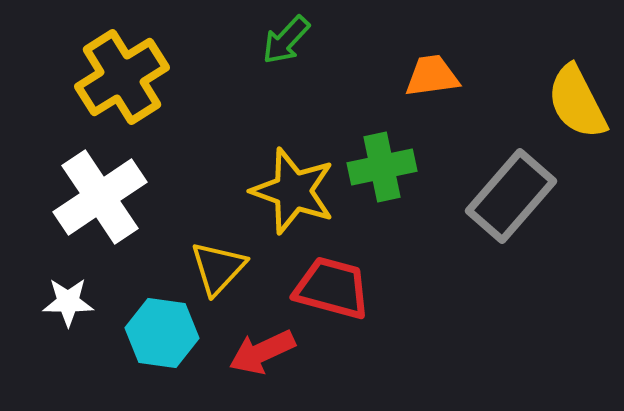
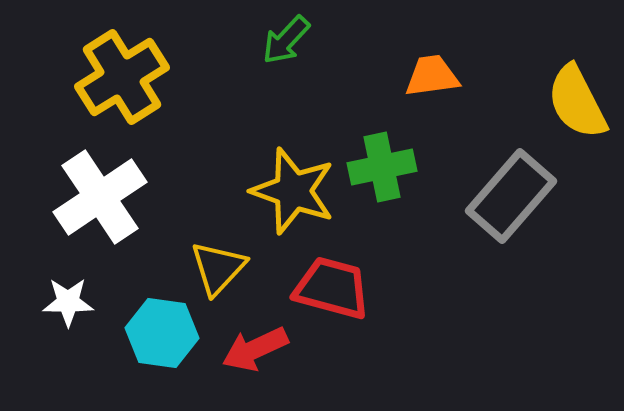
red arrow: moved 7 px left, 3 px up
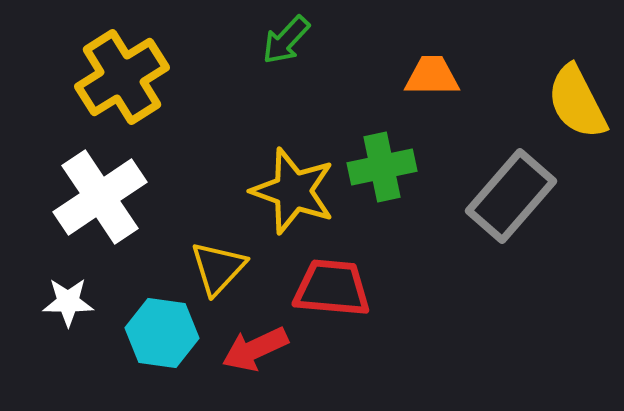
orange trapezoid: rotated 8 degrees clockwise
red trapezoid: rotated 10 degrees counterclockwise
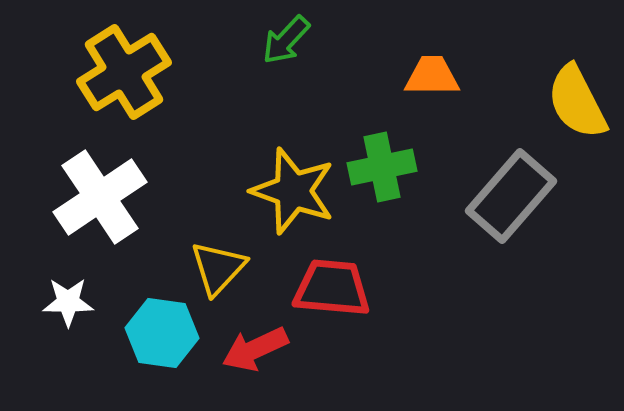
yellow cross: moved 2 px right, 5 px up
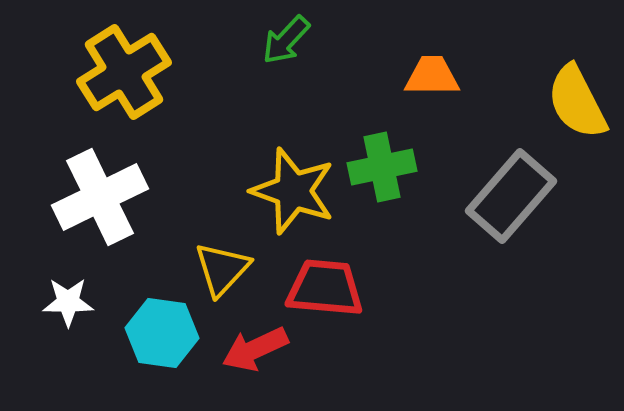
white cross: rotated 8 degrees clockwise
yellow triangle: moved 4 px right, 1 px down
red trapezoid: moved 7 px left
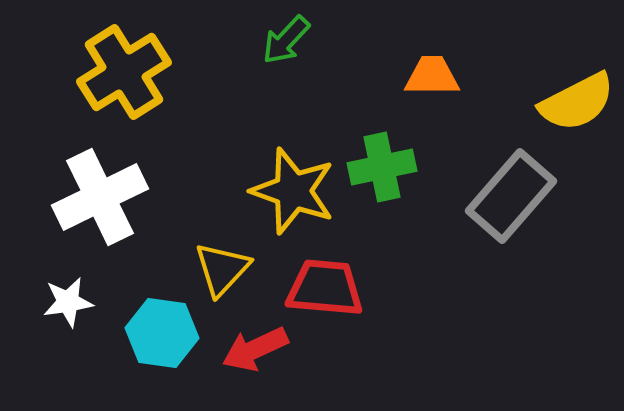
yellow semicircle: rotated 90 degrees counterclockwise
white star: rotated 9 degrees counterclockwise
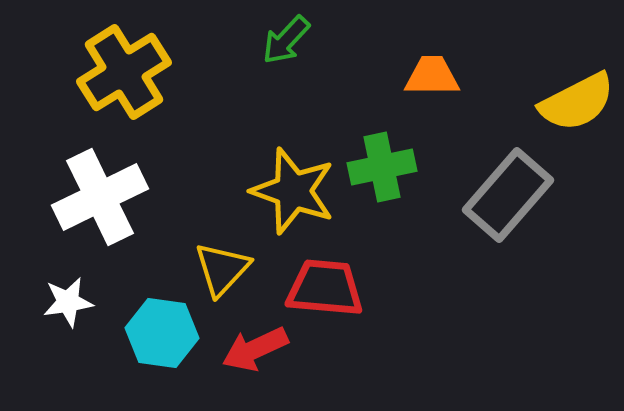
gray rectangle: moved 3 px left, 1 px up
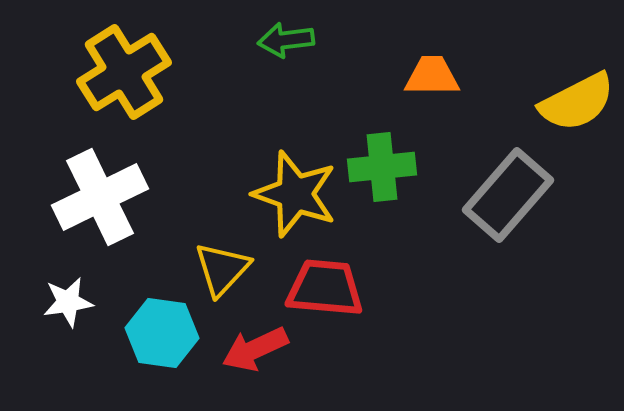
green arrow: rotated 40 degrees clockwise
green cross: rotated 6 degrees clockwise
yellow star: moved 2 px right, 3 px down
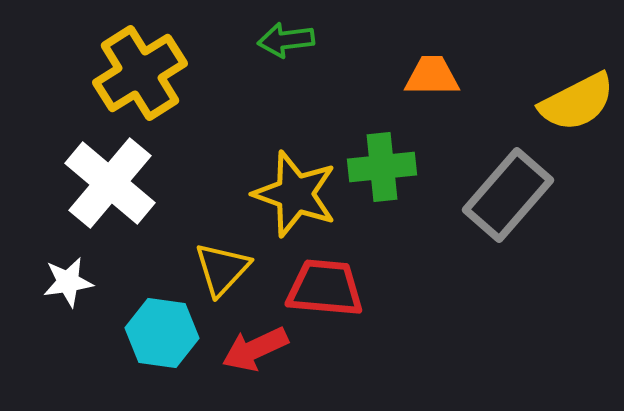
yellow cross: moved 16 px right, 1 px down
white cross: moved 10 px right, 14 px up; rotated 24 degrees counterclockwise
white star: moved 20 px up
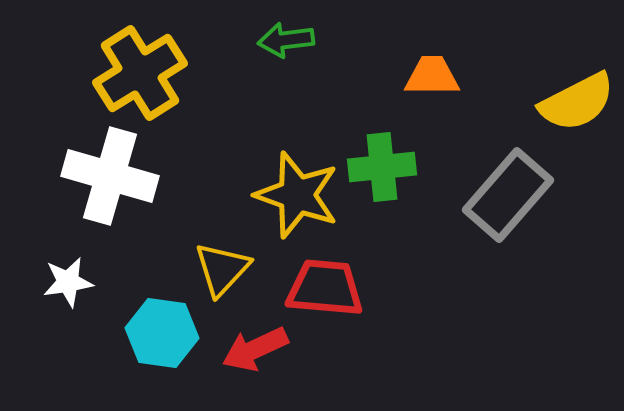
white cross: moved 7 px up; rotated 24 degrees counterclockwise
yellow star: moved 2 px right, 1 px down
